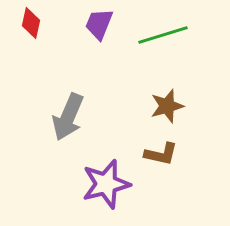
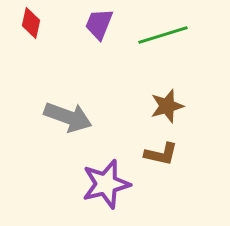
gray arrow: rotated 93 degrees counterclockwise
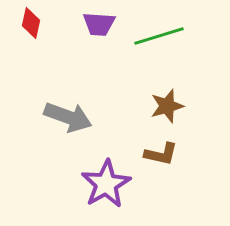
purple trapezoid: rotated 108 degrees counterclockwise
green line: moved 4 px left, 1 px down
purple star: rotated 15 degrees counterclockwise
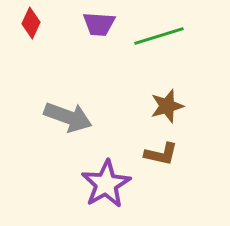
red diamond: rotated 12 degrees clockwise
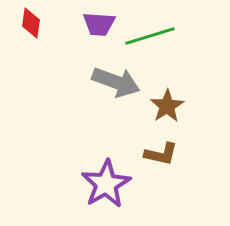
red diamond: rotated 16 degrees counterclockwise
green line: moved 9 px left
brown star: rotated 16 degrees counterclockwise
gray arrow: moved 48 px right, 35 px up
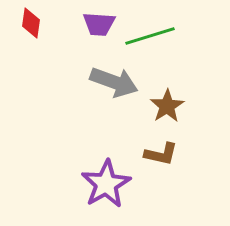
gray arrow: moved 2 px left
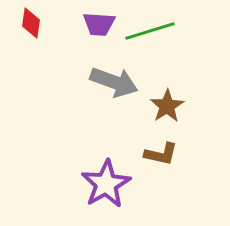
green line: moved 5 px up
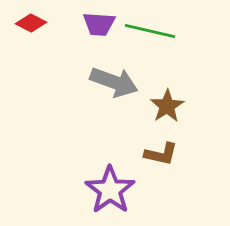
red diamond: rotated 72 degrees counterclockwise
green line: rotated 30 degrees clockwise
purple star: moved 4 px right, 6 px down; rotated 6 degrees counterclockwise
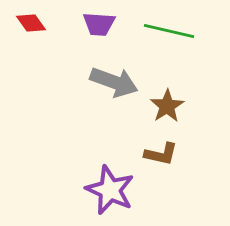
red diamond: rotated 28 degrees clockwise
green line: moved 19 px right
purple star: rotated 12 degrees counterclockwise
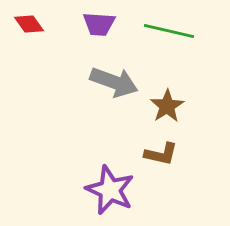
red diamond: moved 2 px left, 1 px down
